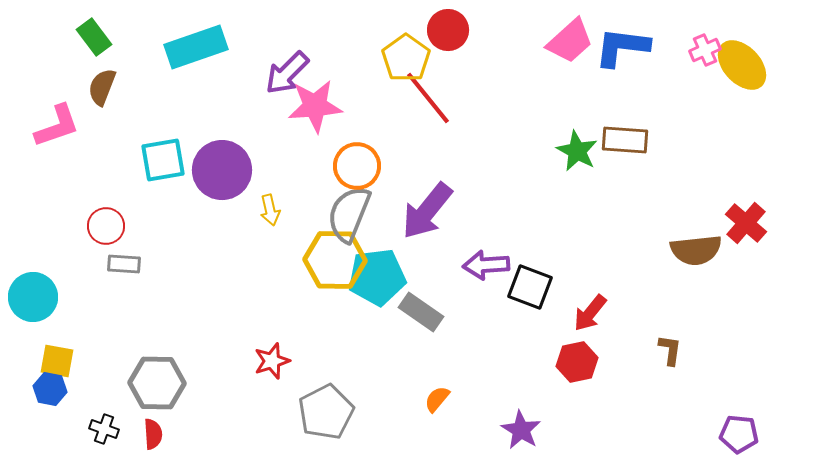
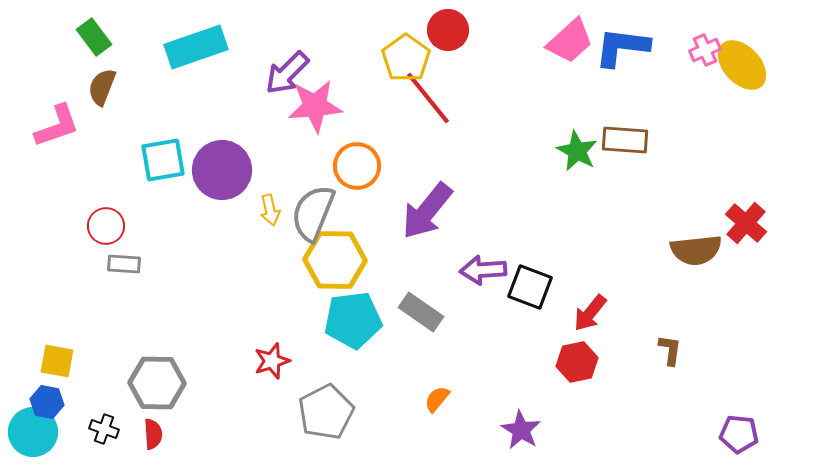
gray semicircle at (349, 214): moved 36 px left, 1 px up
purple arrow at (486, 265): moved 3 px left, 5 px down
cyan pentagon at (377, 277): moved 24 px left, 43 px down
cyan circle at (33, 297): moved 135 px down
blue hexagon at (50, 389): moved 3 px left, 13 px down
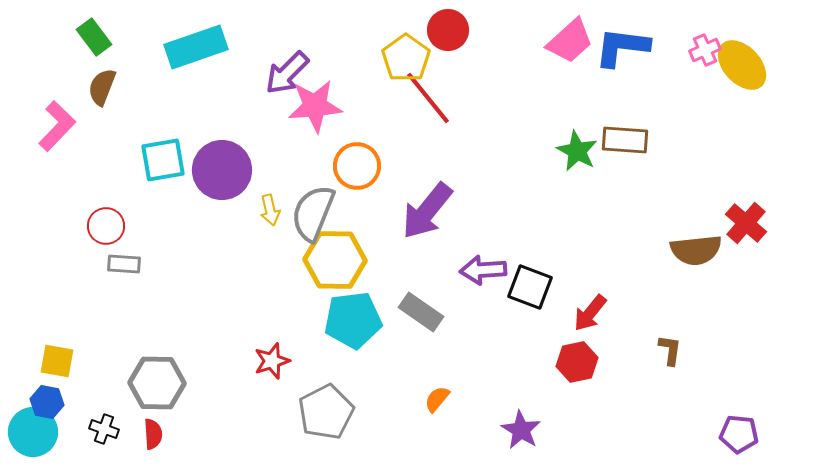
pink L-shape at (57, 126): rotated 27 degrees counterclockwise
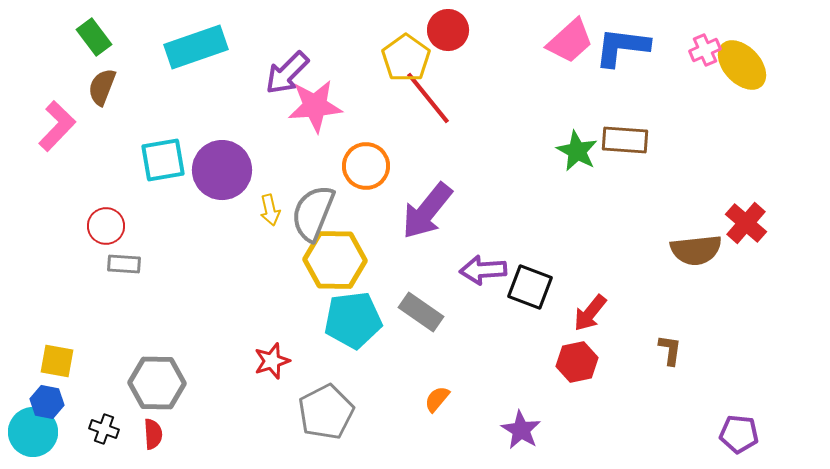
orange circle at (357, 166): moved 9 px right
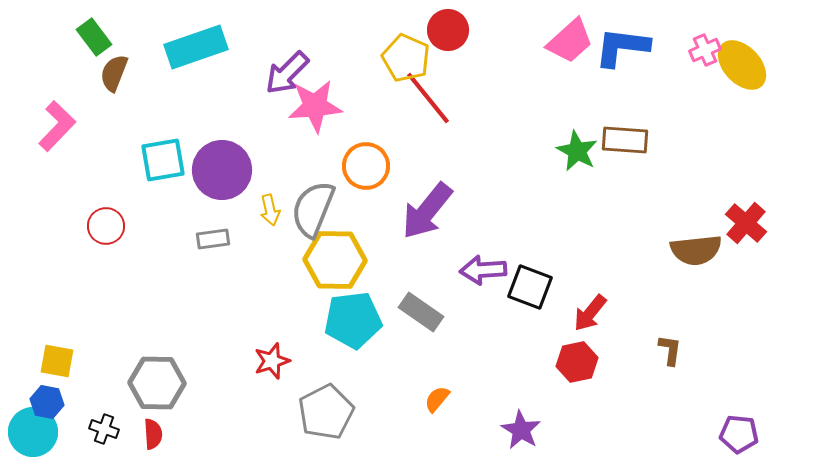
yellow pentagon at (406, 58): rotated 12 degrees counterclockwise
brown semicircle at (102, 87): moved 12 px right, 14 px up
gray semicircle at (313, 213): moved 4 px up
gray rectangle at (124, 264): moved 89 px right, 25 px up; rotated 12 degrees counterclockwise
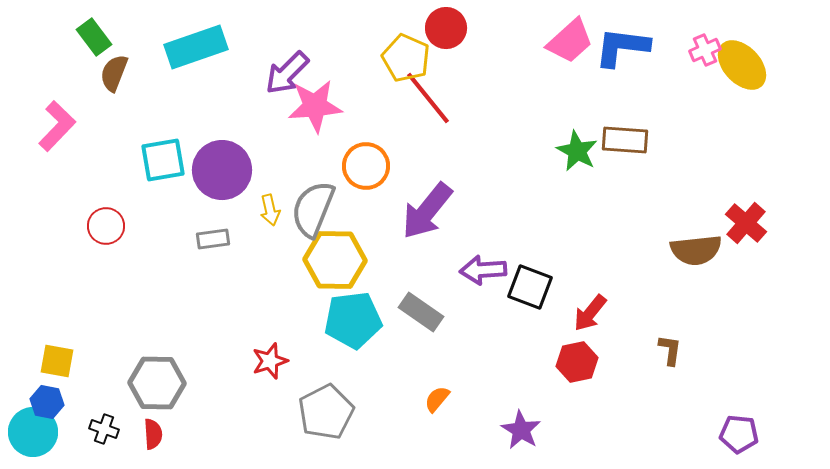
red circle at (448, 30): moved 2 px left, 2 px up
red star at (272, 361): moved 2 px left
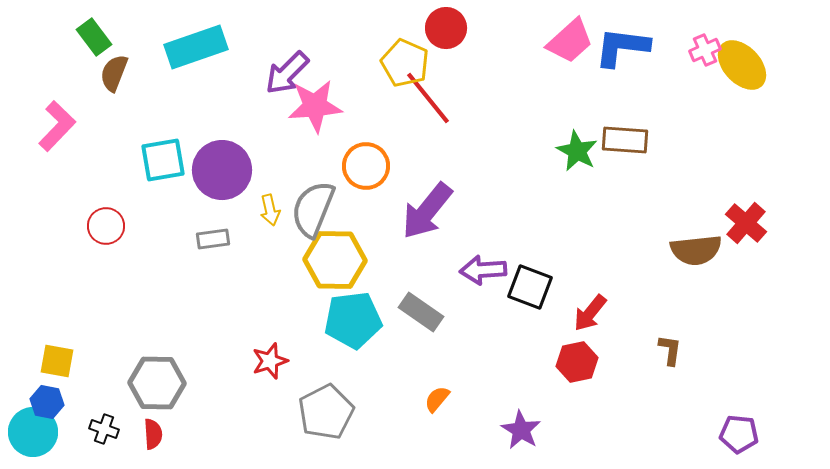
yellow pentagon at (406, 58): moved 1 px left, 5 px down
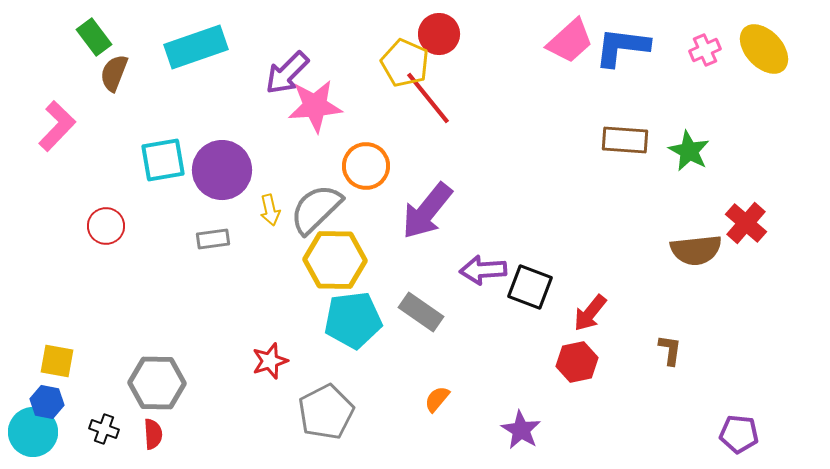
red circle at (446, 28): moved 7 px left, 6 px down
yellow ellipse at (742, 65): moved 22 px right, 16 px up
green star at (577, 151): moved 112 px right
gray semicircle at (313, 209): moved 3 px right; rotated 24 degrees clockwise
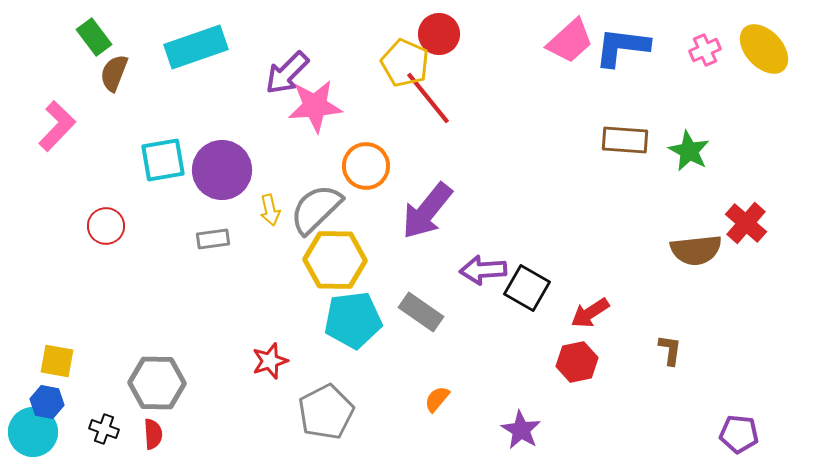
black square at (530, 287): moved 3 px left, 1 px down; rotated 9 degrees clockwise
red arrow at (590, 313): rotated 18 degrees clockwise
